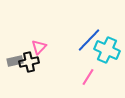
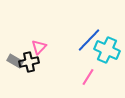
gray rectangle: rotated 42 degrees clockwise
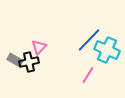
gray rectangle: moved 1 px up
pink line: moved 2 px up
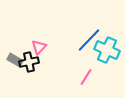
pink line: moved 2 px left, 2 px down
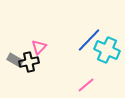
pink line: moved 8 px down; rotated 18 degrees clockwise
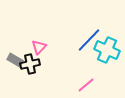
black cross: moved 1 px right, 2 px down
